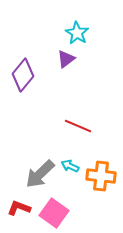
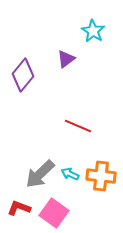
cyan star: moved 16 px right, 2 px up
cyan arrow: moved 8 px down
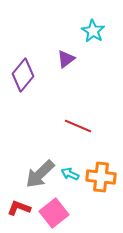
orange cross: moved 1 px down
pink square: rotated 16 degrees clockwise
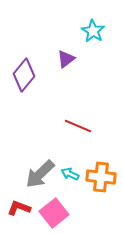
purple diamond: moved 1 px right
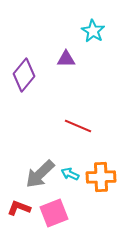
purple triangle: rotated 36 degrees clockwise
orange cross: rotated 8 degrees counterclockwise
pink square: rotated 16 degrees clockwise
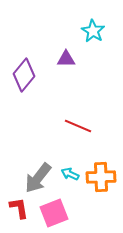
gray arrow: moved 2 px left, 4 px down; rotated 8 degrees counterclockwise
red L-shape: rotated 60 degrees clockwise
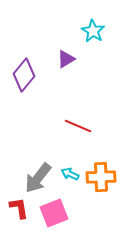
purple triangle: rotated 30 degrees counterclockwise
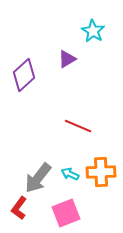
purple triangle: moved 1 px right
purple diamond: rotated 8 degrees clockwise
orange cross: moved 5 px up
red L-shape: rotated 135 degrees counterclockwise
pink square: moved 12 px right
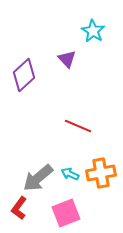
purple triangle: rotated 42 degrees counterclockwise
orange cross: moved 1 px down; rotated 8 degrees counterclockwise
gray arrow: rotated 12 degrees clockwise
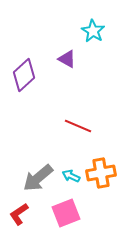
purple triangle: rotated 18 degrees counterclockwise
cyan arrow: moved 1 px right, 2 px down
red L-shape: moved 6 px down; rotated 20 degrees clockwise
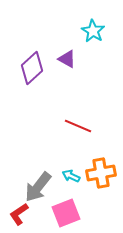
purple diamond: moved 8 px right, 7 px up
gray arrow: moved 9 px down; rotated 12 degrees counterclockwise
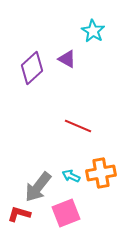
red L-shape: rotated 50 degrees clockwise
